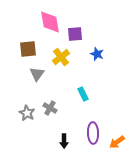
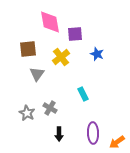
black arrow: moved 5 px left, 7 px up
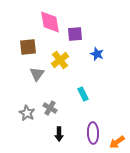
brown square: moved 2 px up
yellow cross: moved 1 px left, 3 px down
